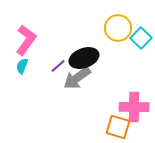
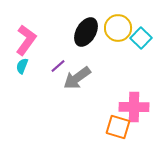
black ellipse: moved 2 px right, 26 px up; rotated 40 degrees counterclockwise
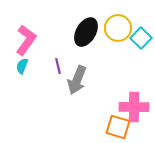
purple line: rotated 63 degrees counterclockwise
gray arrow: moved 2 px down; rotated 32 degrees counterclockwise
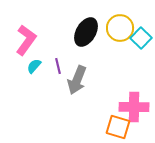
yellow circle: moved 2 px right
cyan semicircle: moved 12 px right; rotated 21 degrees clockwise
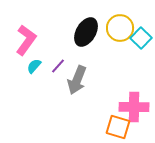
purple line: rotated 56 degrees clockwise
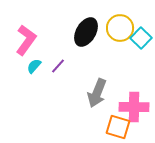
gray arrow: moved 20 px right, 13 px down
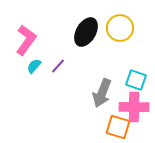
cyan square: moved 5 px left, 42 px down; rotated 25 degrees counterclockwise
gray arrow: moved 5 px right
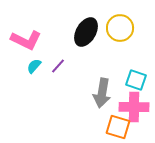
pink L-shape: rotated 80 degrees clockwise
gray arrow: rotated 12 degrees counterclockwise
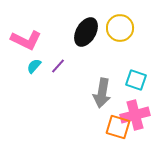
pink cross: moved 1 px right, 8 px down; rotated 16 degrees counterclockwise
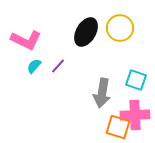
pink cross: rotated 12 degrees clockwise
